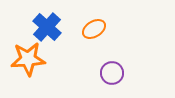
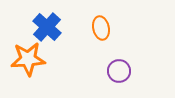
orange ellipse: moved 7 px right, 1 px up; rotated 70 degrees counterclockwise
purple circle: moved 7 px right, 2 px up
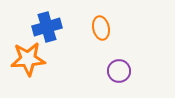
blue cross: rotated 32 degrees clockwise
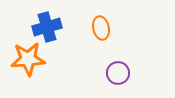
purple circle: moved 1 px left, 2 px down
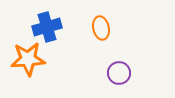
purple circle: moved 1 px right
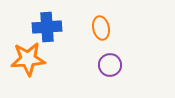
blue cross: rotated 12 degrees clockwise
purple circle: moved 9 px left, 8 px up
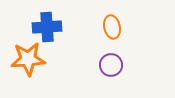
orange ellipse: moved 11 px right, 1 px up
purple circle: moved 1 px right
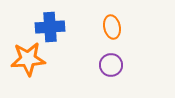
blue cross: moved 3 px right
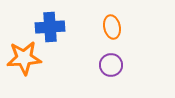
orange star: moved 4 px left, 1 px up
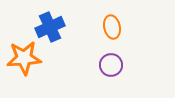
blue cross: rotated 20 degrees counterclockwise
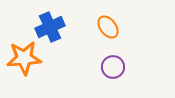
orange ellipse: moved 4 px left; rotated 25 degrees counterclockwise
purple circle: moved 2 px right, 2 px down
